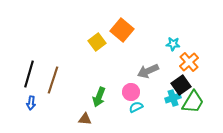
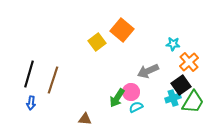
green arrow: moved 18 px right, 1 px down; rotated 12 degrees clockwise
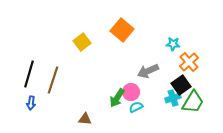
yellow square: moved 15 px left
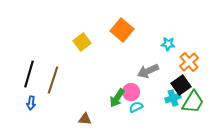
cyan star: moved 5 px left
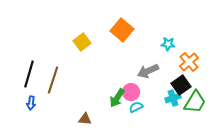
green trapezoid: moved 2 px right
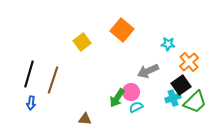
green trapezoid: rotated 15 degrees clockwise
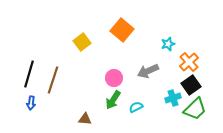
cyan star: rotated 24 degrees counterclockwise
black square: moved 10 px right
pink circle: moved 17 px left, 14 px up
green arrow: moved 4 px left, 2 px down
green trapezoid: moved 7 px down
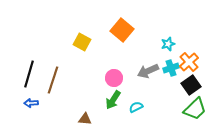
yellow square: rotated 24 degrees counterclockwise
cyan cross: moved 2 px left, 30 px up
blue arrow: rotated 80 degrees clockwise
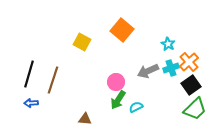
cyan star: rotated 24 degrees counterclockwise
pink circle: moved 2 px right, 4 px down
green arrow: moved 5 px right
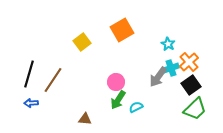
orange square: rotated 20 degrees clockwise
yellow square: rotated 24 degrees clockwise
gray arrow: moved 10 px right, 6 px down; rotated 30 degrees counterclockwise
brown line: rotated 16 degrees clockwise
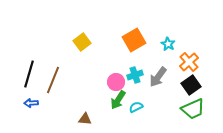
orange square: moved 12 px right, 10 px down
cyan cross: moved 36 px left, 7 px down
brown line: rotated 12 degrees counterclockwise
green trapezoid: moved 2 px left; rotated 20 degrees clockwise
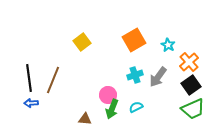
cyan star: moved 1 px down
black line: moved 4 px down; rotated 24 degrees counterclockwise
pink circle: moved 8 px left, 13 px down
green arrow: moved 6 px left, 9 px down; rotated 12 degrees counterclockwise
